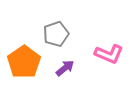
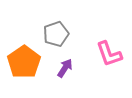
pink L-shape: rotated 48 degrees clockwise
purple arrow: rotated 18 degrees counterclockwise
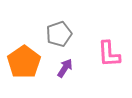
gray pentagon: moved 3 px right
pink L-shape: rotated 16 degrees clockwise
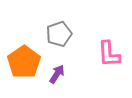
purple arrow: moved 8 px left, 6 px down
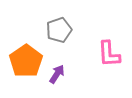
gray pentagon: moved 4 px up
orange pentagon: moved 2 px right, 1 px up
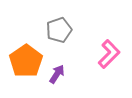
pink L-shape: rotated 132 degrees counterclockwise
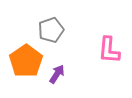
gray pentagon: moved 8 px left
pink L-shape: moved 4 px up; rotated 140 degrees clockwise
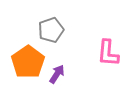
pink L-shape: moved 1 px left, 3 px down
orange pentagon: moved 2 px right, 1 px down
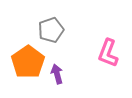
pink L-shape: rotated 16 degrees clockwise
purple arrow: rotated 48 degrees counterclockwise
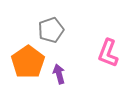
purple arrow: moved 2 px right
